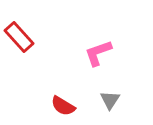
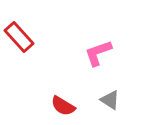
gray triangle: rotated 30 degrees counterclockwise
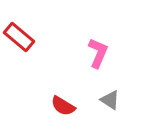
red rectangle: rotated 8 degrees counterclockwise
pink L-shape: rotated 132 degrees clockwise
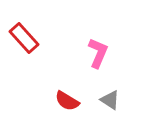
red rectangle: moved 5 px right, 1 px down; rotated 8 degrees clockwise
red semicircle: moved 4 px right, 5 px up
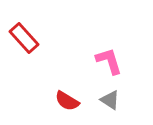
pink L-shape: moved 11 px right, 8 px down; rotated 40 degrees counterclockwise
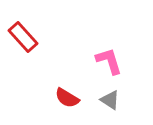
red rectangle: moved 1 px left, 1 px up
red semicircle: moved 3 px up
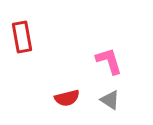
red rectangle: moved 1 px left; rotated 32 degrees clockwise
red semicircle: rotated 45 degrees counterclockwise
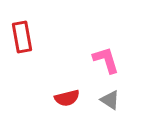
pink L-shape: moved 3 px left, 1 px up
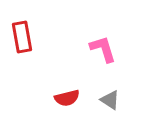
pink L-shape: moved 3 px left, 11 px up
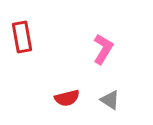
pink L-shape: rotated 48 degrees clockwise
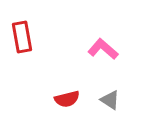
pink L-shape: rotated 80 degrees counterclockwise
red semicircle: moved 1 px down
